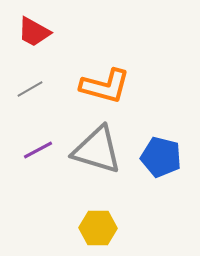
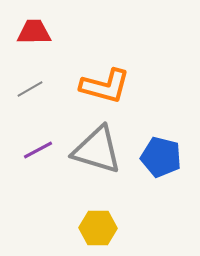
red trapezoid: rotated 150 degrees clockwise
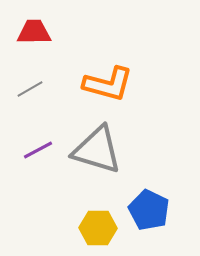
orange L-shape: moved 3 px right, 2 px up
blue pentagon: moved 12 px left, 53 px down; rotated 12 degrees clockwise
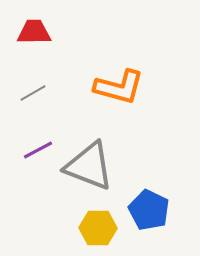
orange L-shape: moved 11 px right, 3 px down
gray line: moved 3 px right, 4 px down
gray triangle: moved 8 px left, 16 px down; rotated 4 degrees clockwise
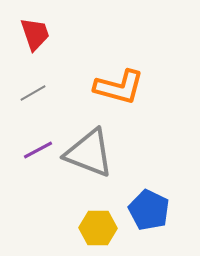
red trapezoid: moved 1 px right, 2 px down; rotated 72 degrees clockwise
gray triangle: moved 13 px up
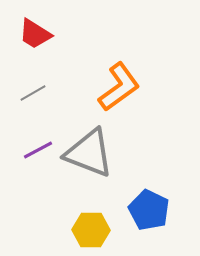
red trapezoid: rotated 141 degrees clockwise
orange L-shape: rotated 51 degrees counterclockwise
yellow hexagon: moved 7 px left, 2 px down
